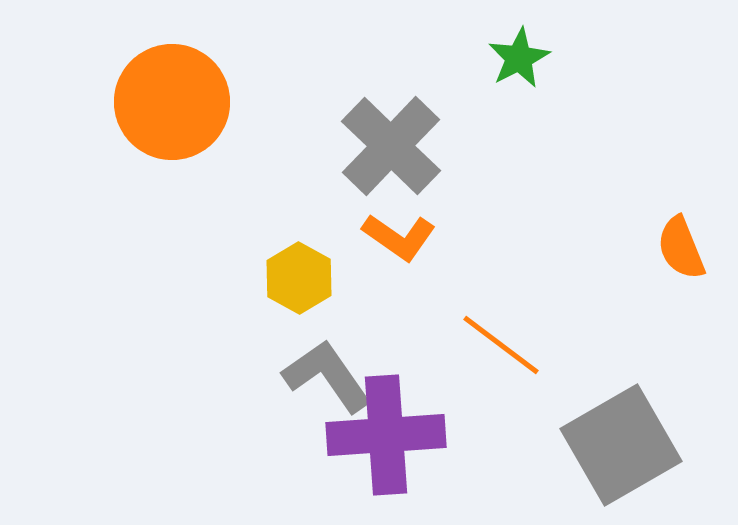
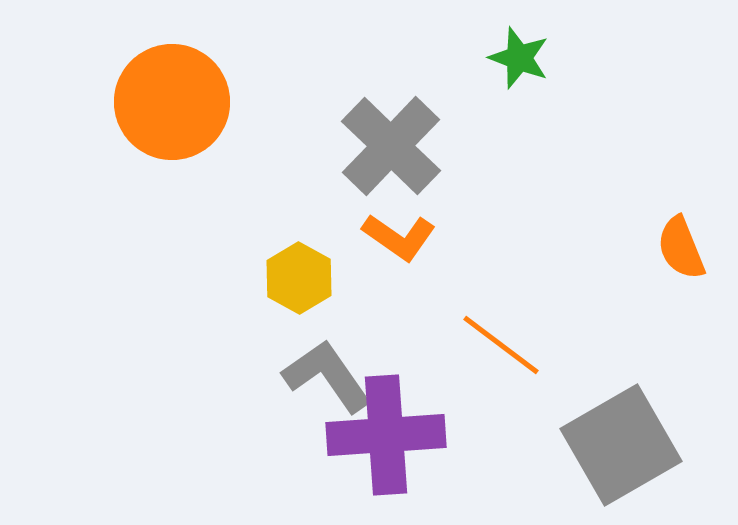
green star: rotated 24 degrees counterclockwise
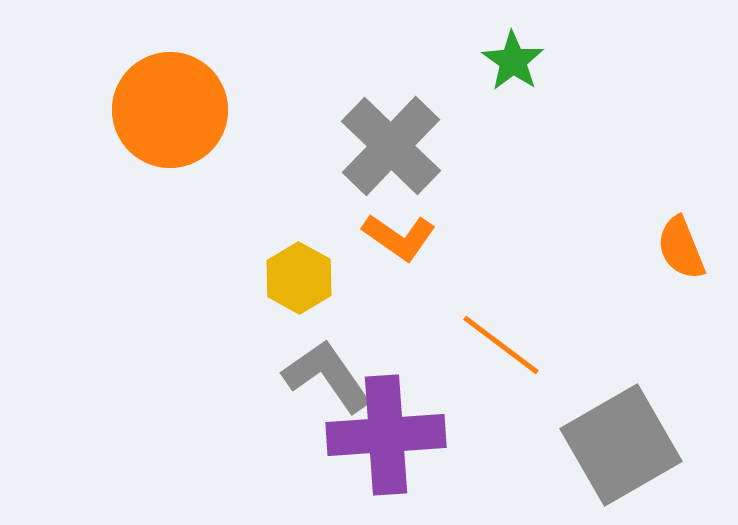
green star: moved 6 px left, 3 px down; rotated 14 degrees clockwise
orange circle: moved 2 px left, 8 px down
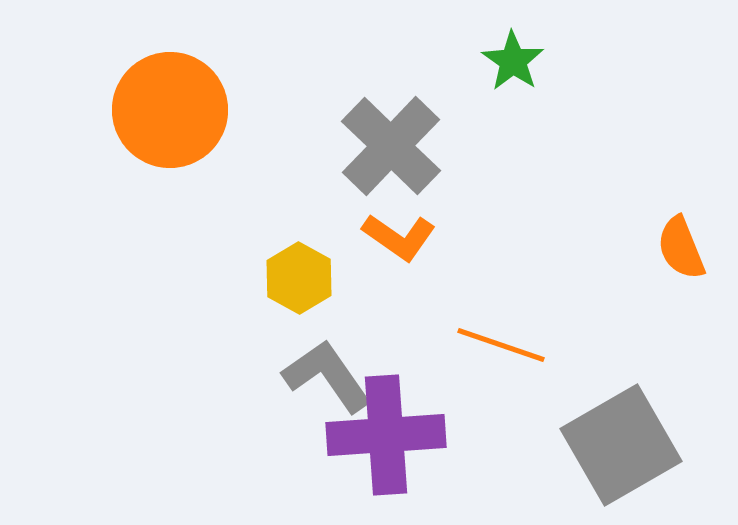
orange line: rotated 18 degrees counterclockwise
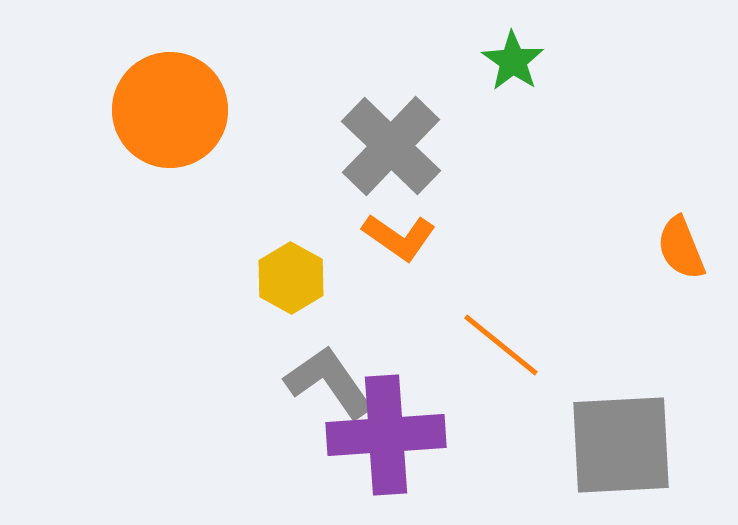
yellow hexagon: moved 8 px left
orange line: rotated 20 degrees clockwise
gray L-shape: moved 2 px right, 6 px down
gray square: rotated 27 degrees clockwise
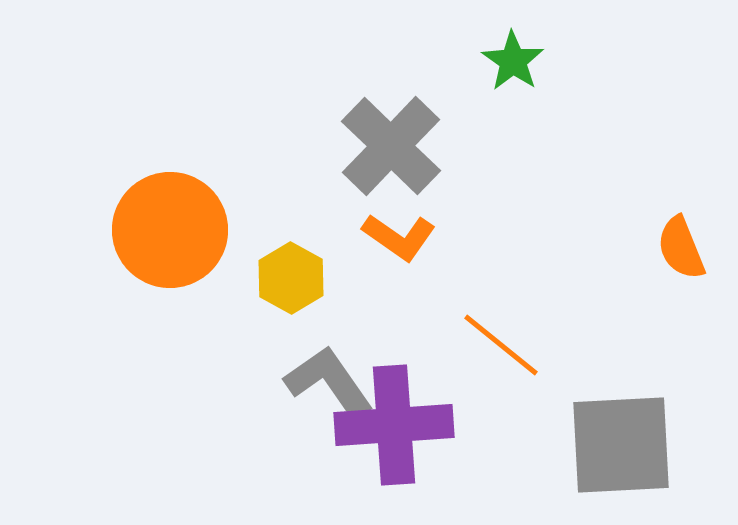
orange circle: moved 120 px down
purple cross: moved 8 px right, 10 px up
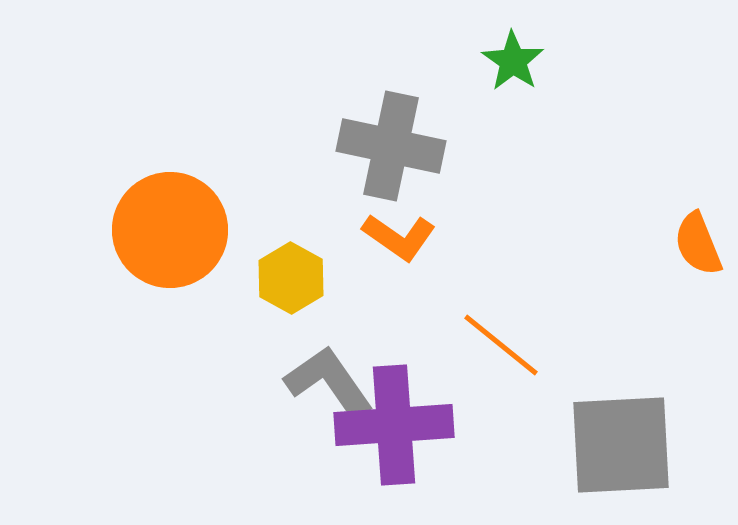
gray cross: rotated 32 degrees counterclockwise
orange semicircle: moved 17 px right, 4 px up
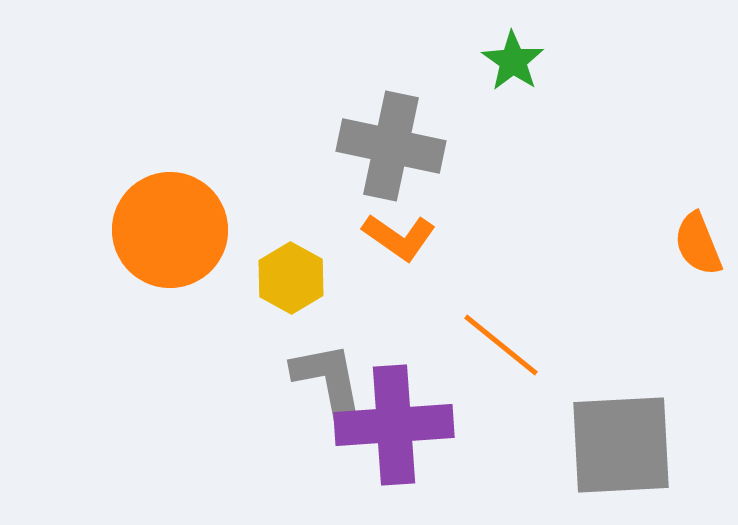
gray L-shape: rotated 24 degrees clockwise
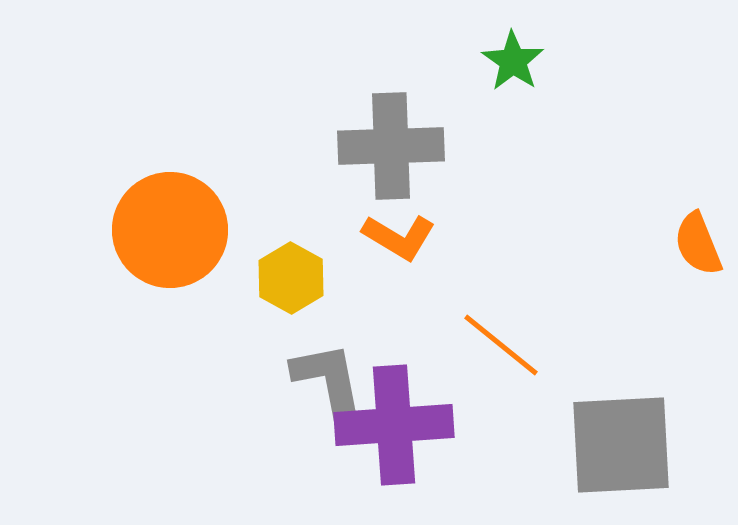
gray cross: rotated 14 degrees counterclockwise
orange L-shape: rotated 4 degrees counterclockwise
